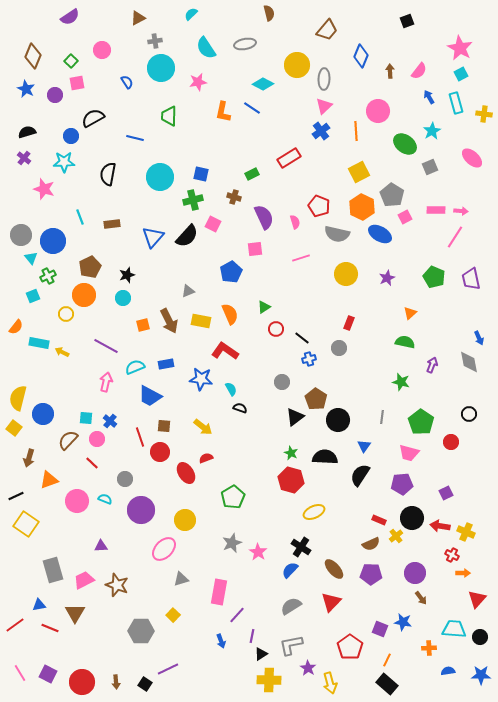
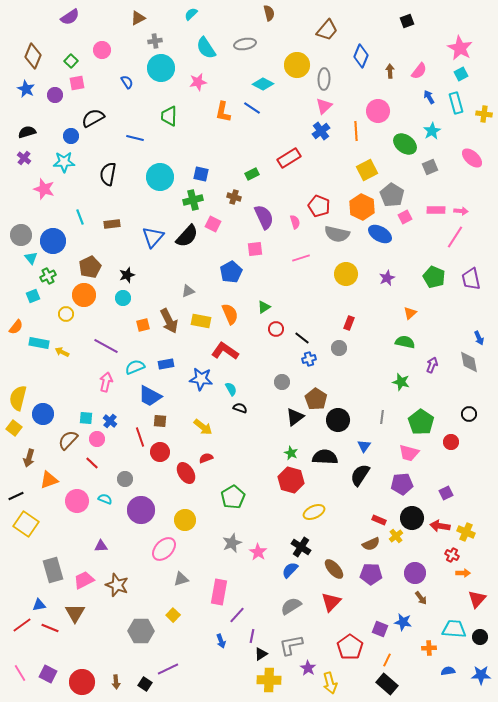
yellow square at (359, 172): moved 8 px right, 2 px up
brown square at (164, 426): moved 4 px left, 5 px up
red line at (15, 625): moved 7 px right
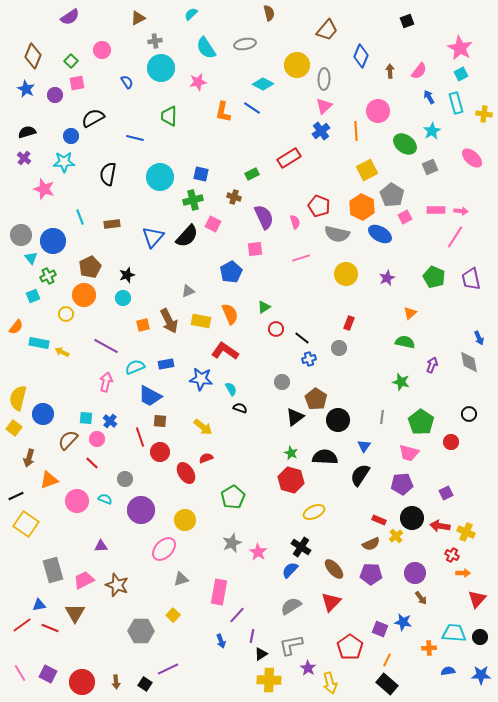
cyan trapezoid at (454, 629): moved 4 px down
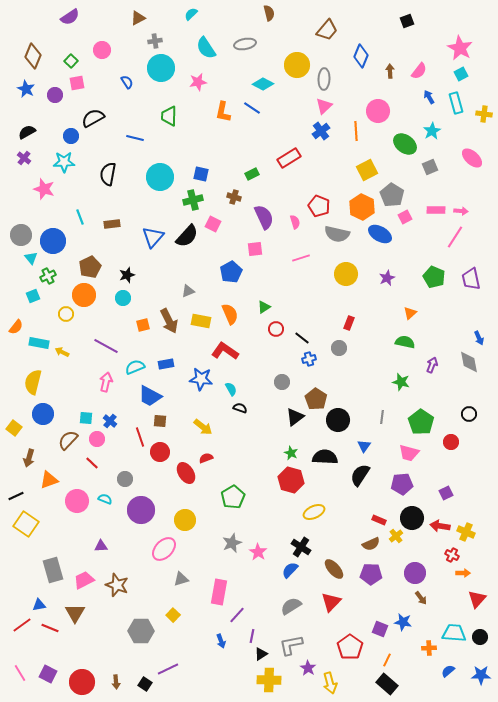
black semicircle at (27, 132): rotated 12 degrees counterclockwise
yellow semicircle at (18, 398): moved 15 px right, 16 px up
blue semicircle at (448, 671): rotated 32 degrees counterclockwise
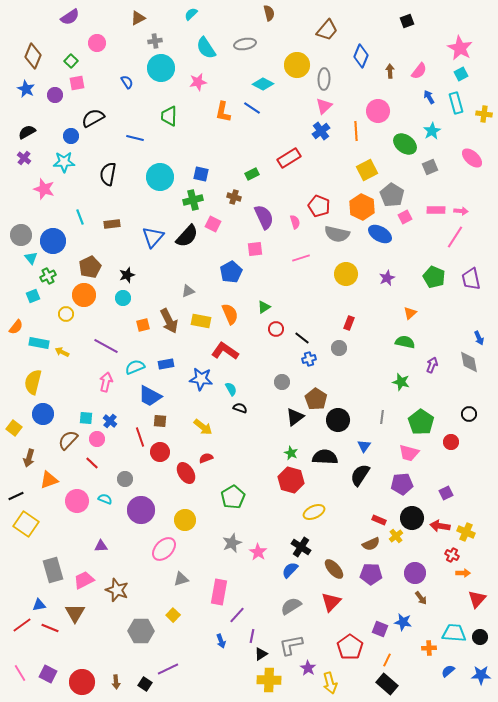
pink circle at (102, 50): moved 5 px left, 7 px up
brown star at (117, 585): moved 5 px down
